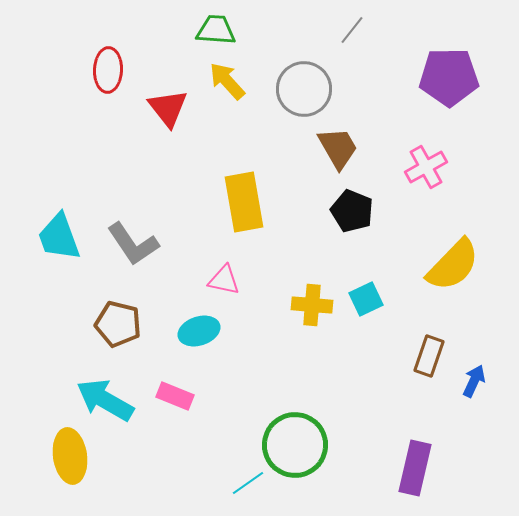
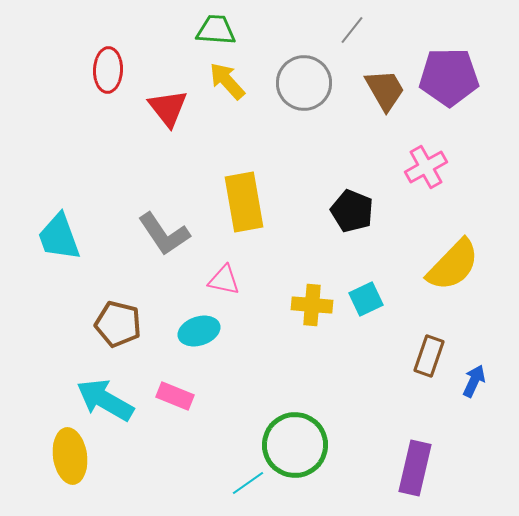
gray circle: moved 6 px up
brown trapezoid: moved 47 px right, 58 px up
gray L-shape: moved 31 px right, 10 px up
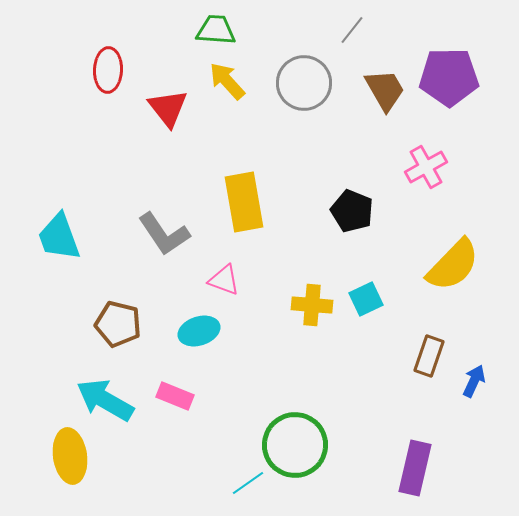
pink triangle: rotated 8 degrees clockwise
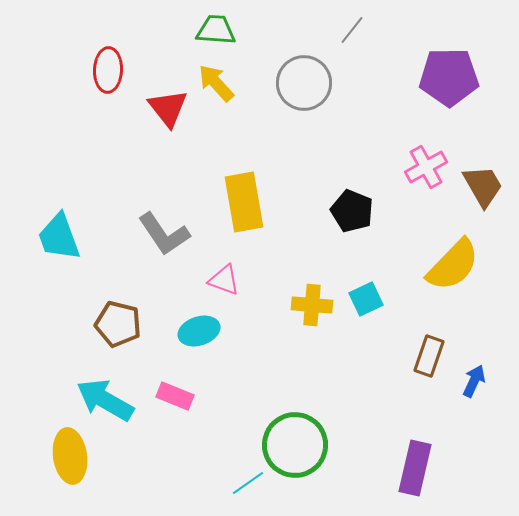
yellow arrow: moved 11 px left, 2 px down
brown trapezoid: moved 98 px right, 96 px down
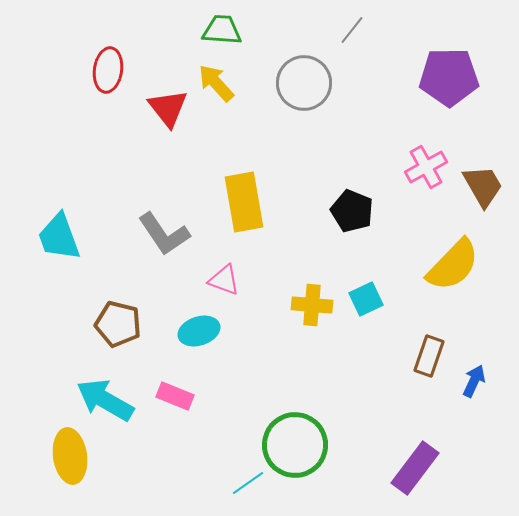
green trapezoid: moved 6 px right
red ellipse: rotated 6 degrees clockwise
purple rectangle: rotated 24 degrees clockwise
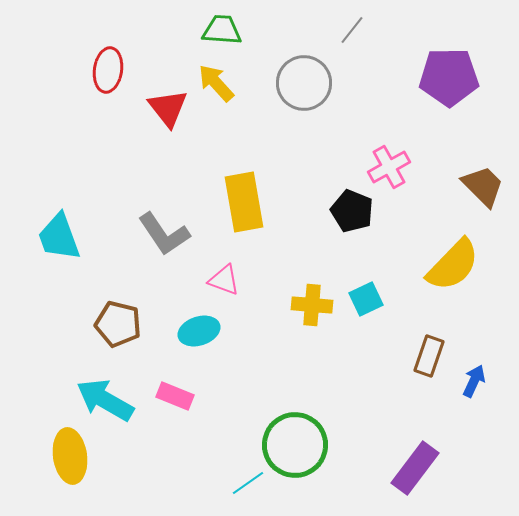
pink cross: moved 37 px left
brown trapezoid: rotated 15 degrees counterclockwise
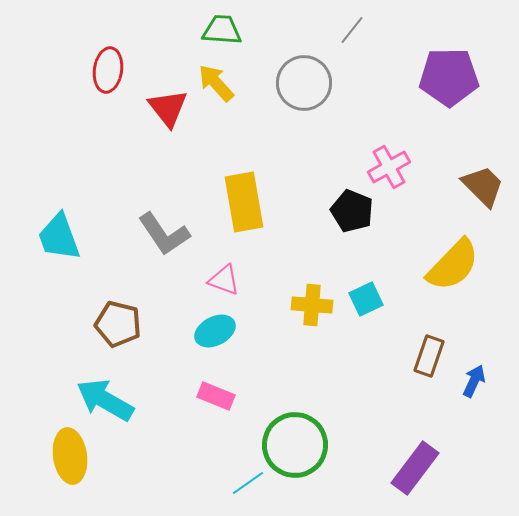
cyan ellipse: moved 16 px right; rotated 9 degrees counterclockwise
pink rectangle: moved 41 px right
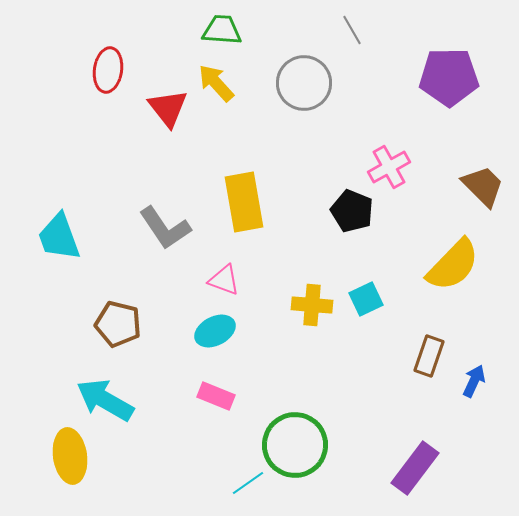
gray line: rotated 68 degrees counterclockwise
gray L-shape: moved 1 px right, 6 px up
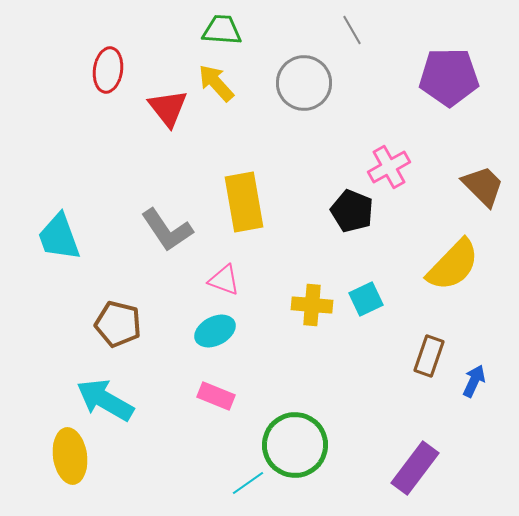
gray L-shape: moved 2 px right, 2 px down
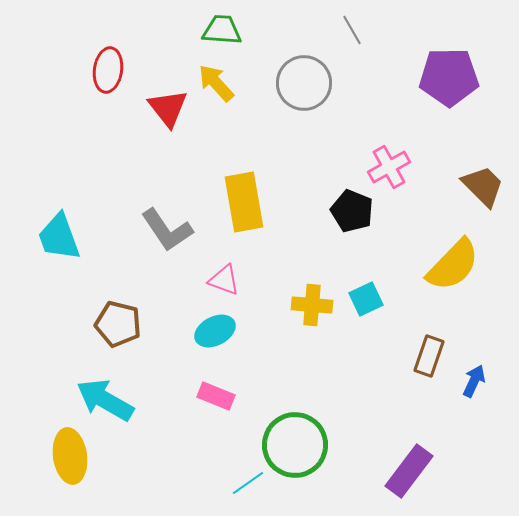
purple rectangle: moved 6 px left, 3 px down
